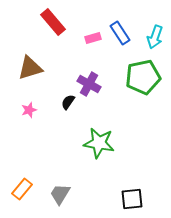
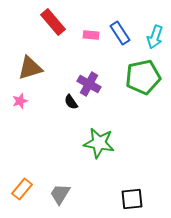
pink rectangle: moved 2 px left, 3 px up; rotated 21 degrees clockwise
black semicircle: moved 3 px right; rotated 70 degrees counterclockwise
pink star: moved 9 px left, 9 px up
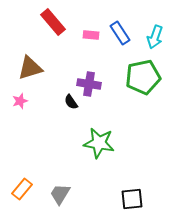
purple cross: rotated 20 degrees counterclockwise
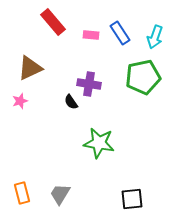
brown triangle: rotated 8 degrees counterclockwise
orange rectangle: moved 4 px down; rotated 55 degrees counterclockwise
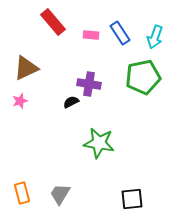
brown triangle: moved 4 px left
black semicircle: rotated 98 degrees clockwise
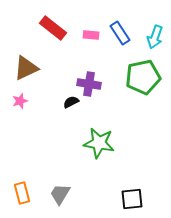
red rectangle: moved 6 px down; rotated 12 degrees counterclockwise
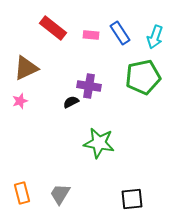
purple cross: moved 2 px down
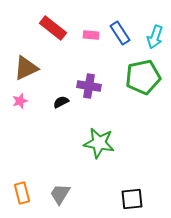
black semicircle: moved 10 px left
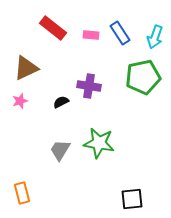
gray trapezoid: moved 44 px up
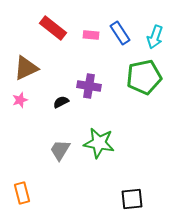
green pentagon: moved 1 px right
pink star: moved 1 px up
